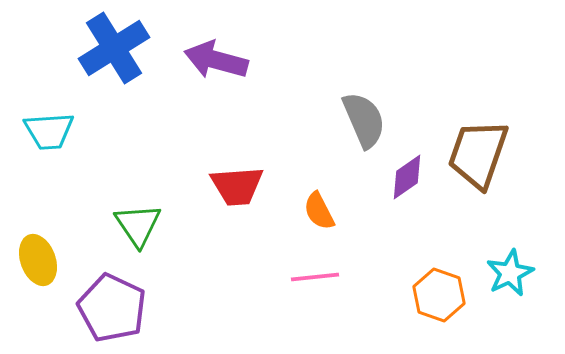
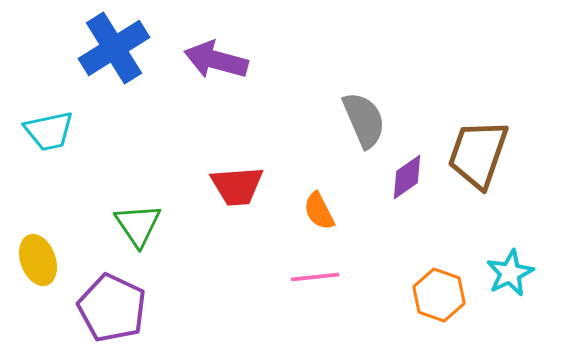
cyan trapezoid: rotated 8 degrees counterclockwise
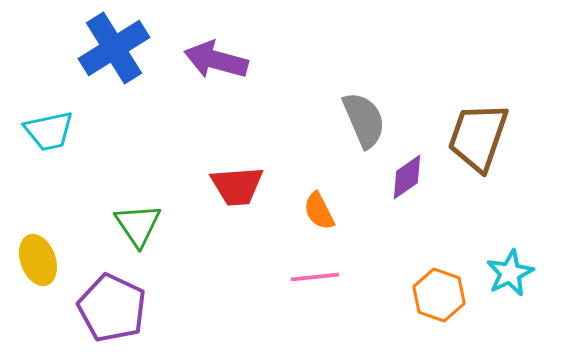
brown trapezoid: moved 17 px up
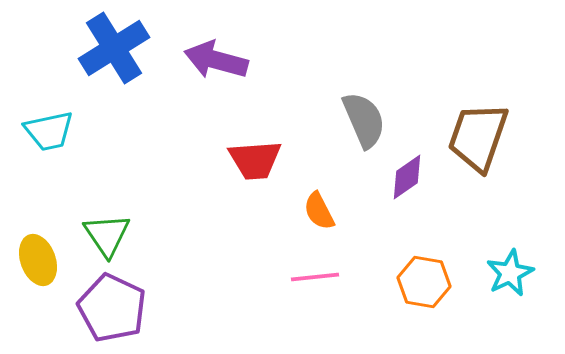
red trapezoid: moved 18 px right, 26 px up
green triangle: moved 31 px left, 10 px down
orange hexagon: moved 15 px left, 13 px up; rotated 9 degrees counterclockwise
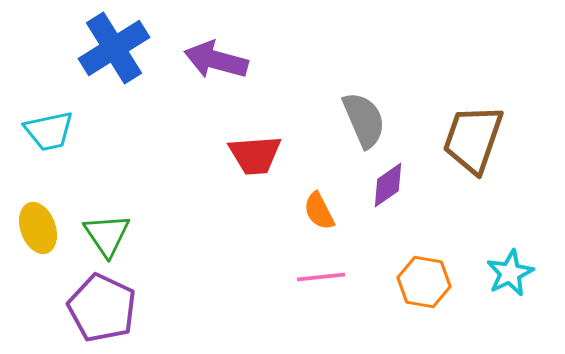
brown trapezoid: moved 5 px left, 2 px down
red trapezoid: moved 5 px up
purple diamond: moved 19 px left, 8 px down
yellow ellipse: moved 32 px up
pink line: moved 6 px right
purple pentagon: moved 10 px left
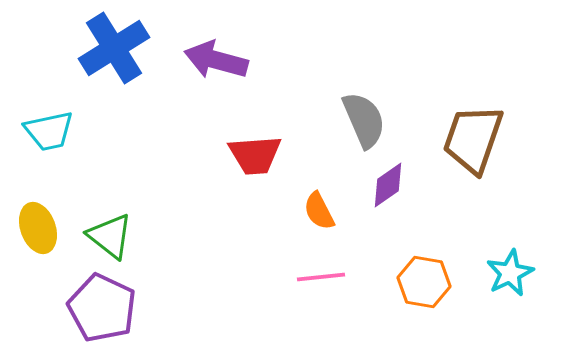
green triangle: moved 3 px right, 1 px down; rotated 18 degrees counterclockwise
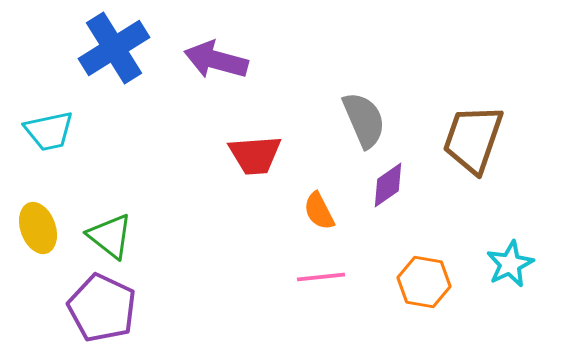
cyan star: moved 9 px up
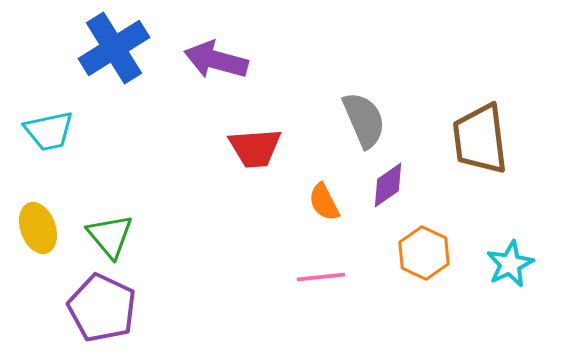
brown trapezoid: moved 7 px right; rotated 26 degrees counterclockwise
red trapezoid: moved 7 px up
orange semicircle: moved 5 px right, 9 px up
green triangle: rotated 12 degrees clockwise
orange hexagon: moved 29 px up; rotated 15 degrees clockwise
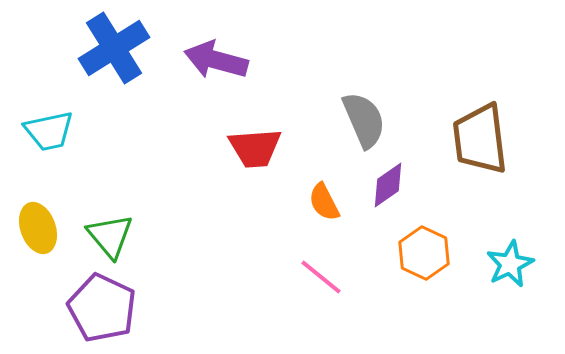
pink line: rotated 45 degrees clockwise
